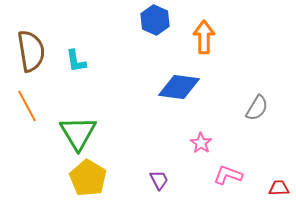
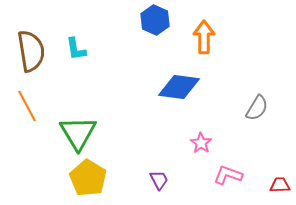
cyan L-shape: moved 12 px up
red trapezoid: moved 1 px right, 3 px up
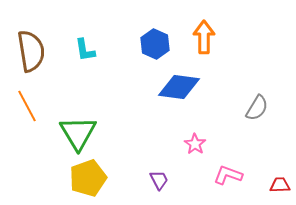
blue hexagon: moved 24 px down
cyan L-shape: moved 9 px right, 1 px down
pink star: moved 6 px left, 1 px down
yellow pentagon: rotated 21 degrees clockwise
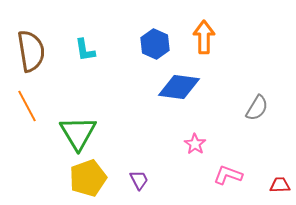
purple trapezoid: moved 20 px left
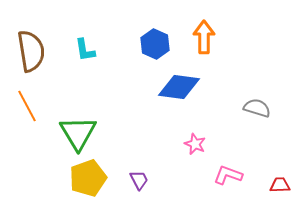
gray semicircle: rotated 104 degrees counterclockwise
pink star: rotated 10 degrees counterclockwise
